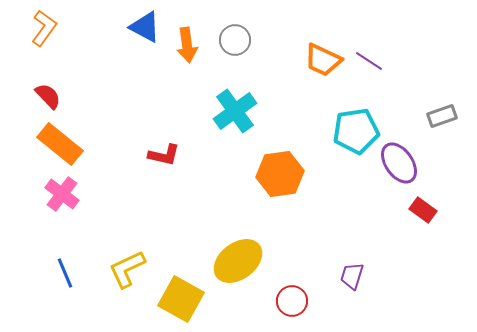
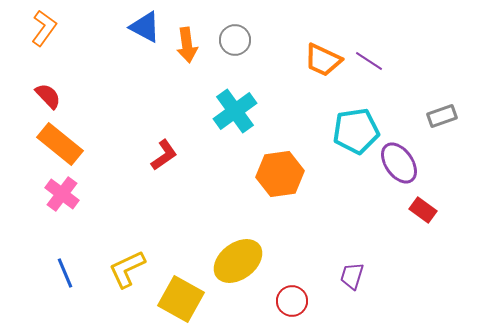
red L-shape: rotated 48 degrees counterclockwise
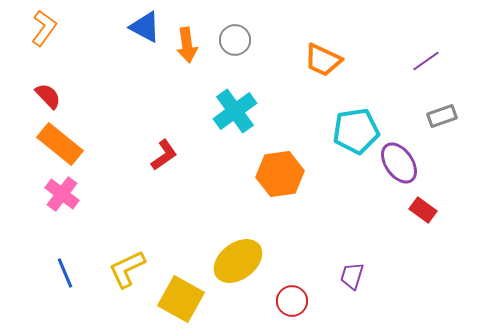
purple line: moved 57 px right; rotated 68 degrees counterclockwise
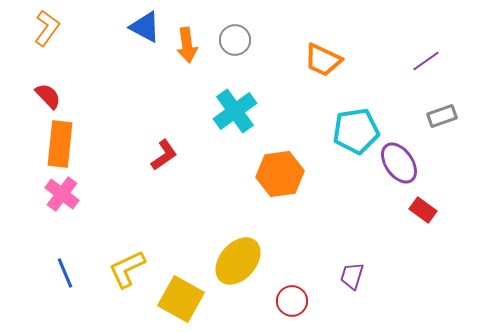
orange L-shape: moved 3 px right
orange rectangle: rotated 57 degrees clockwise
yellow ellipse: rotated 12 degrees counterclockwise
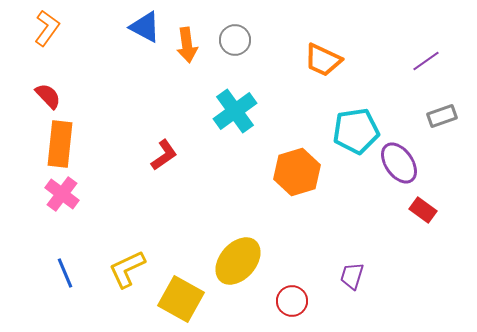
orange hexagon: moved 17 px right, 2 px up; rotated 9 degrees counterclockwise
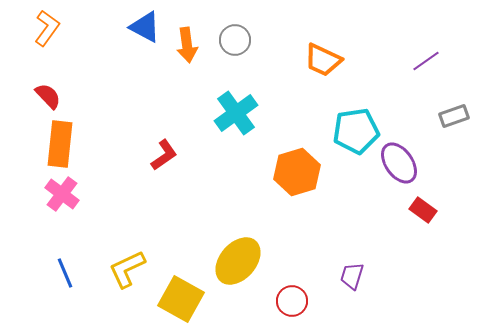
cyan cross: moved 1 px right, 2 px down
gray rectangle: moved 12 px right
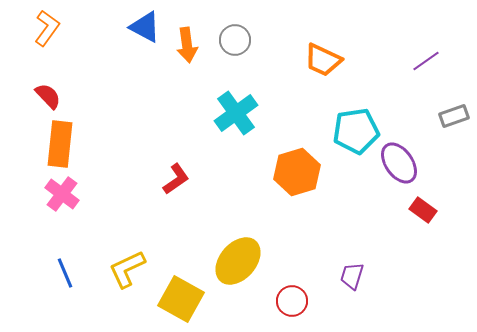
red L-shape: moved 12 px right, 24 px down
